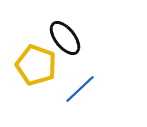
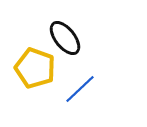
yellow pentagon: moved 1 px left, 3 px down
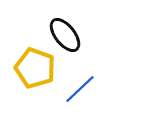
black ellipse: moved 3 px up
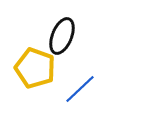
black ellipse: moved 3 px left, 1 px down; rotated 60 degrees clockwise
